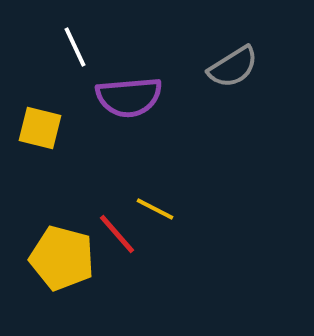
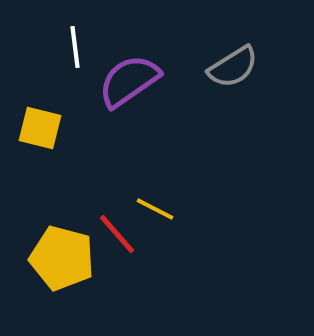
white line: rotated 18 degrees clockwise
purple semicircle: moved 16 px up; rotated 150 degrees clockwise
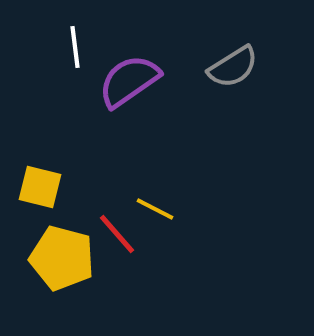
yellow square: moved 59 px down
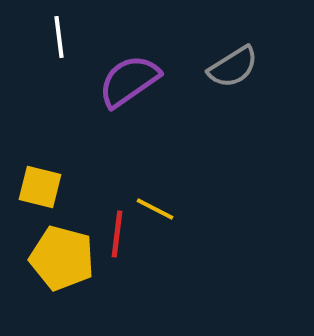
white line: moved 16 px left, 10 px up
red line: rotated 48 degrees clockwise
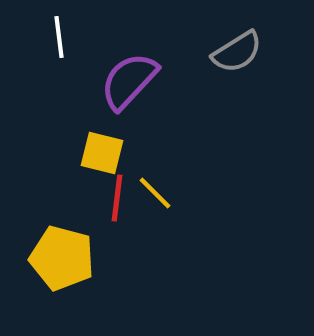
gray semicircle: moved 4 px right, 15 px up
purple semicircle: rotated 12 degrees counterclockwise
yellow square: moved 62 px right, 34 px up
yellow line: moved 16 px up; rotated 18 degrees clockwise
red line: moved 36 px up
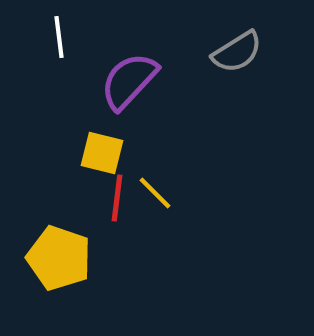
yellow pentagon: moved 3 px left; rotated 4 degrees clockwise
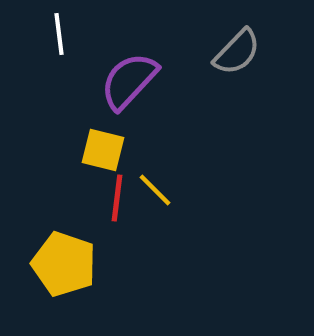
white line: moved 3 px up
gray semicircle: rotated 14 degrees counterclockwise
yellow square: moved 1 px right, 3 px up
yellow line: moved 3 px up
yellow pentagon: moved 5 px right, 6 px down
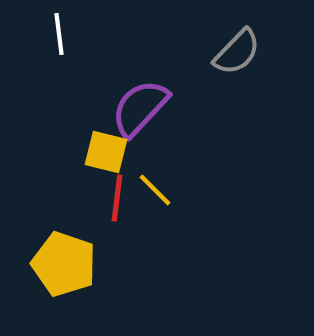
purple semicircle: moved 11 px right, 27 px down
yellow square: moved 3 px right, 2 px down
